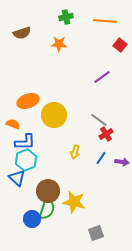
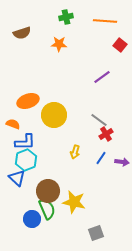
green semicircle: rotated 40 degrees counterclockwise
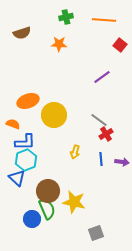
orange line: moved 1 px left, 1 px up
blue line: moved 1 px down; rotated 40 degrees counterclockwise
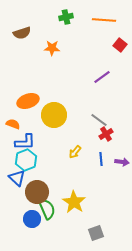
orange star: moved 7 px left, 4 px down
yellow arrow: rotated 24 degrees clockwise
brown circle: moved 11 px left, 1 px down
yellow star: rotated 20 degrees clockwise
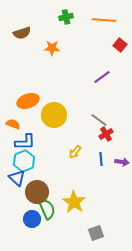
cyan hexagon: moved 2 px left, 1 px down
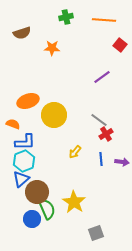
blue triangle: moved 4 px right, 1 px down; rotated 36 degrees clockwise
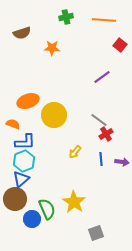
brown circle: moved 22 px left, 7 px down
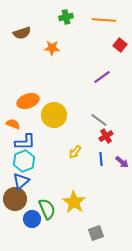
red cross: moved 2 px down
purple arrow: rotated 32 degrees clockwise
blue triangle: moved 2 px down
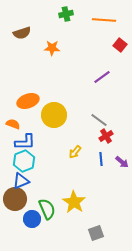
green cross: moved 3 px up
blue triangle: rotated 18 degrees clockwise
